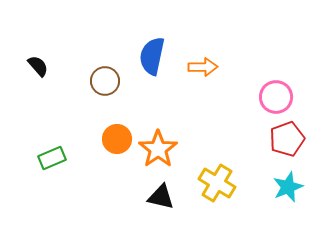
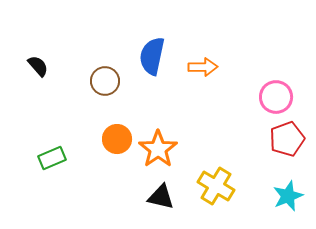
yellow cross: moved 1 px left, 3 px down
cyan star: moved 9 px down
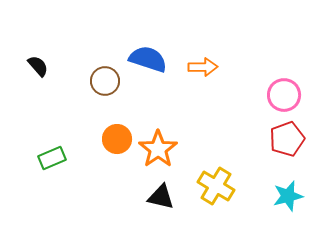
blue semicircle: moved 4 px left, 3 px down; rotated 96 degrees clockwise
pink circle: moved 8 px right, 2 px up
cyan star: rotated 8 degrees clockwise
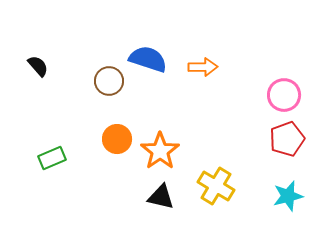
brown circle: moved 4 px right
orange star: moved 2 px right, 2 px down
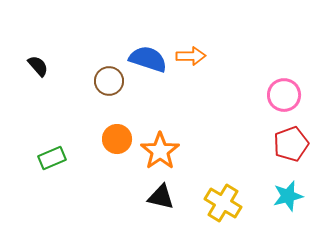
orange arrow: moved 12 px left, 11 px up
red pentagon: moved 4 px right, 5 px down
yellow cross: moved 7 px right, 17 px down
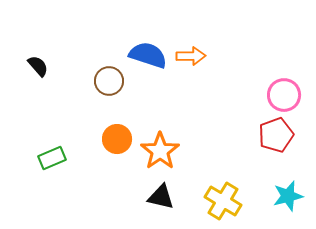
blue semicircle: moved 4 px up
red pentagon: moved 15 px left, 9 px up
yellow cross: moved 2 px up
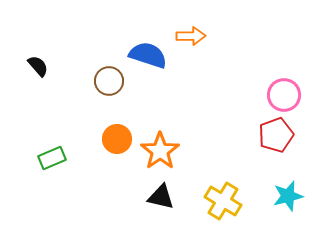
orange arrow: moved 20 px up
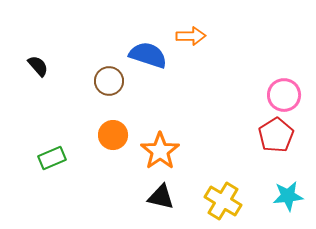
red pentagon: rotated 12 degrees counterclockwise
orange circle: moved 4 px left, 4 px up
cyan star: rotated 8 degrees clockwise
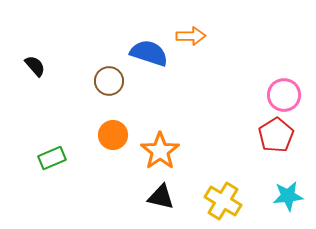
blue semicircle: moved 1 px right, 2 px up
black semicircle: moved 3 px left
